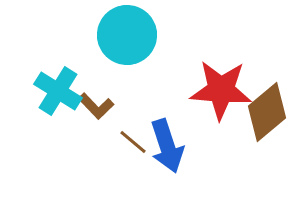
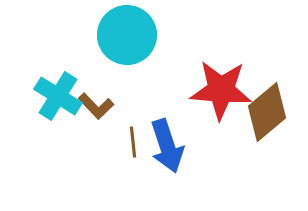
cyan cross: moved 5 px down
brown line: rotated 44 degrees clockwise
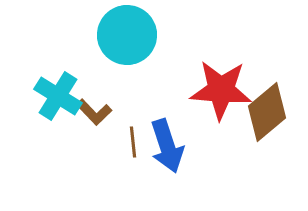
brown L-shape: moved 2 px left, 6 px down
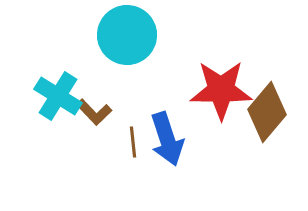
red star: rotated 4 degrees counterclockwise
brown diamond: rotated 10 degrees counterclockwise
blue arrow: moved 7 px up
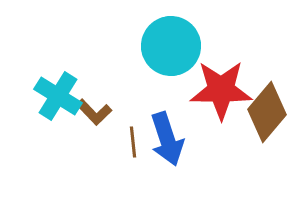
cyan circle: moved 44 px right, 11 px down
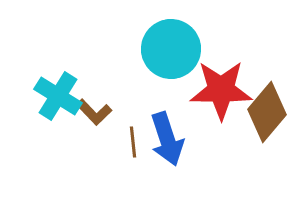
cyan circle: moved 3 px down
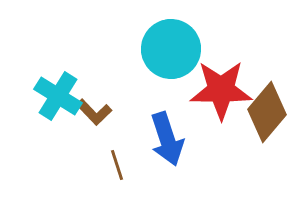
brown line: moved 16 px left, 23 px down; rotated 12 degrees counterclockwise
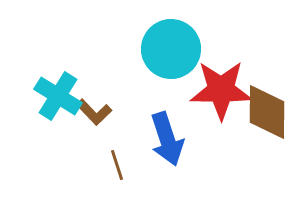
brown diamond: rotated 40 degrees counterclockwise
